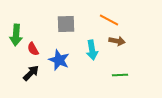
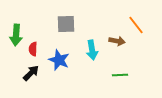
orange line: moved 27 px right, 5 px down; rotated 24 degrees clockwise
red semicircle: rotated 32 degrees clockwise
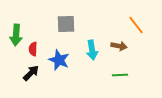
brown arrow: moved 2 px right, 5 px down
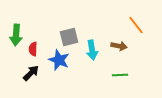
gray square: moved 3 px right, 13 px down; rotated 12 degrees counterclockwise
